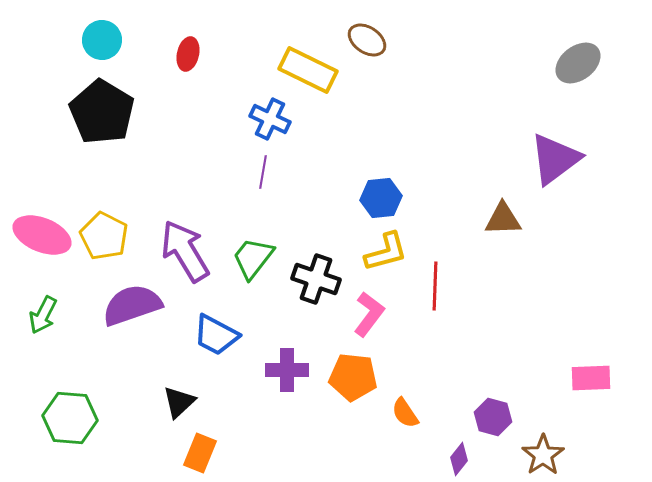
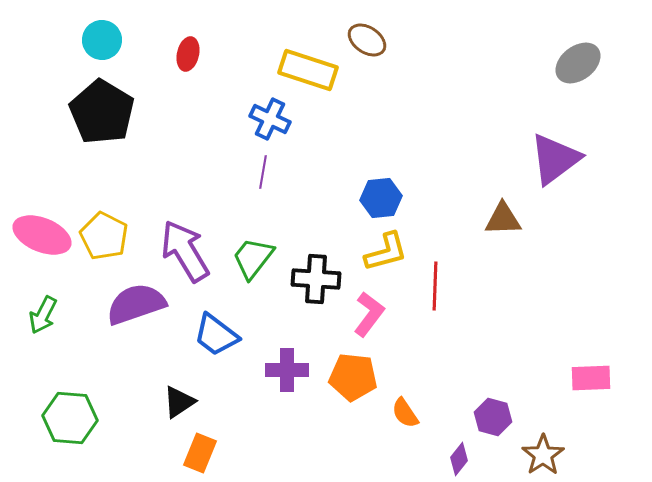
yellow rectangle: rotated 8 degrees counterclockwise
black cross: rotated 15 degrees counterclockwise
purple semicircle: moved 4 px right, 1 px up
blue trapezoid: rotated 9 degrees clockwise
black triangle: rotated 9 degrees clockwise
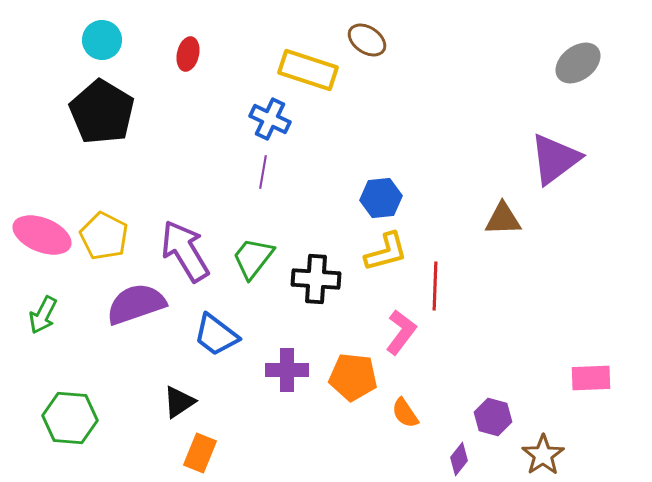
pink L-shape: moved 32 px right, 18 px down
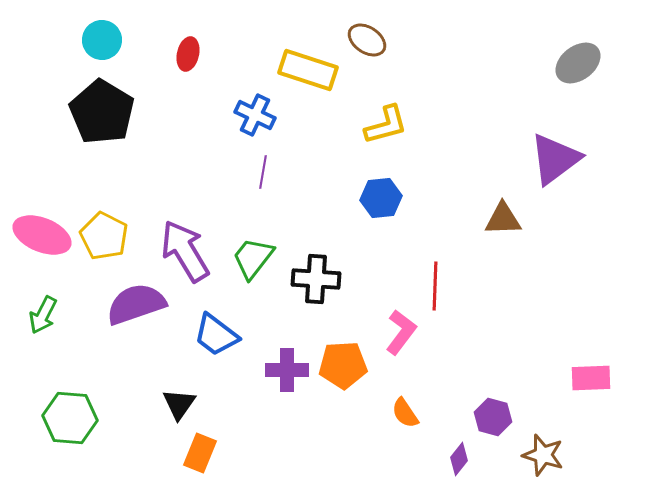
blue cross: moved 15 px left, 4 px up
yellow L-shape: moved 127 px up
orange pentagon: moved 10 px left, 12 px up; rotated 9 degrees counterclockwise
black triangle: moved 2 px down; rotated 21 degrees counterclockwise
brown star: rotated 21 degrees counterclockwise
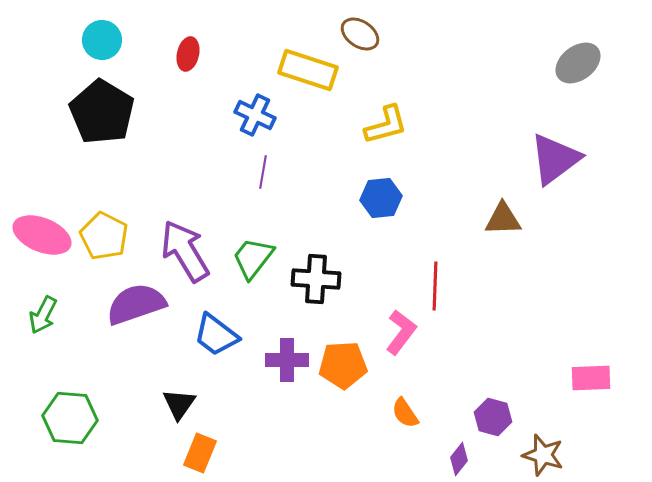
brown ellipse: moved 7 px left, 6 px up
purple cross: moved 10 px up
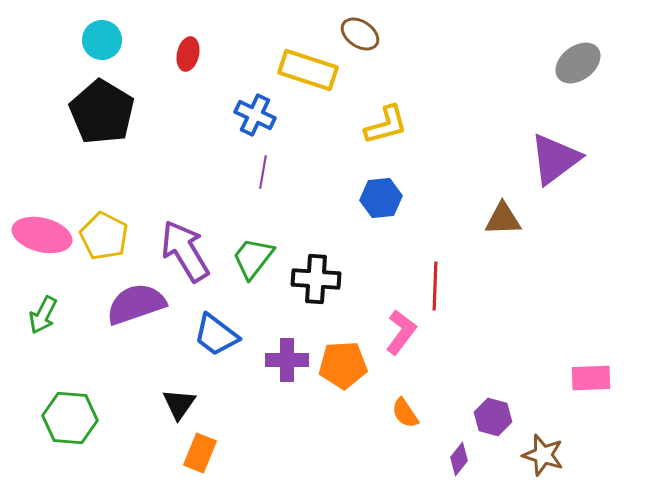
pink ellipse: rotated 8 degrees counterclockwise
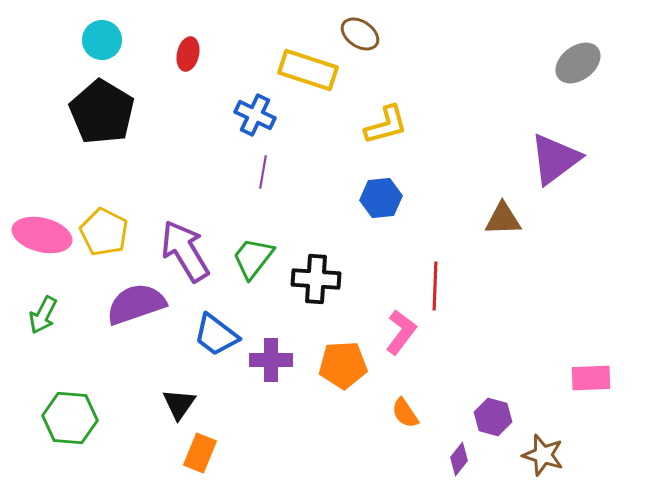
yellow pentagon: moved 4 px up
purple cross: moved 16 px left
